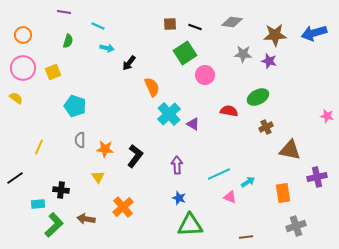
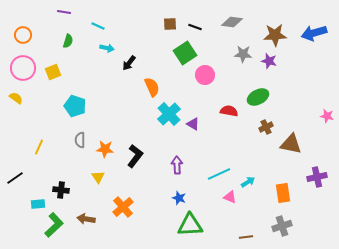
brown triangle at (290, 150): moved 1 px right, 6 px up
gray cross at (296, 226): moved 14 px left
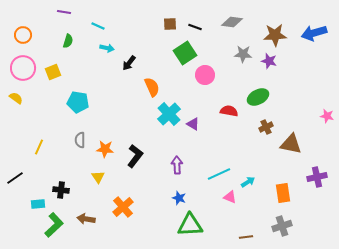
cyan pentagon at (75, 106): moved 3 px right, 4 px up; rotated 10 degrees counterclockwise
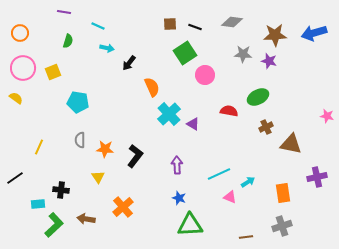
orange circle at (23, 35): moved 3 px left, 2 px up
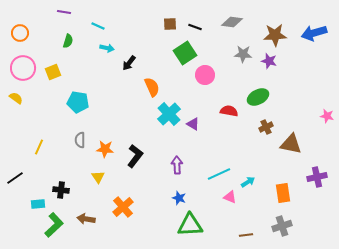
brown line at (246, 237): moved 2 px up
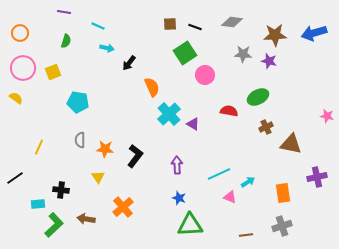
green semicircle at (68, 41): moved 2 px left
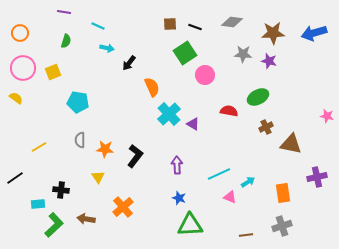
brown star at (275, 35): moved 2 px left, 2 px up
yellow line at (39, 147): rotated 35 degrees clockwise
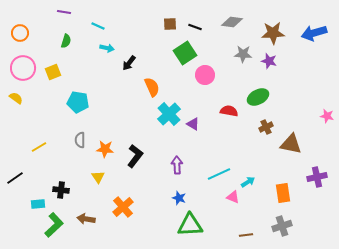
pink triangle at (230, 197): moved 3 px right
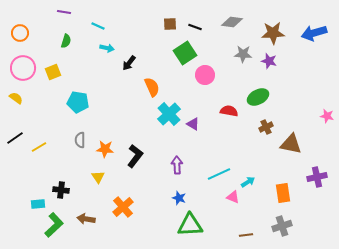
black line at (15, 178): moved 40 px up
